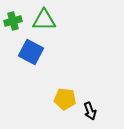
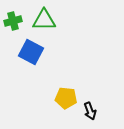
yellow pentagon: moved 1 px right, 1 px up
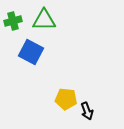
yellow pentagon: moved 1 px down
black arrow: moved 3 px left
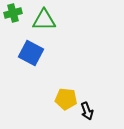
green cross: moved 8 px up
blue square: moved 1 px down
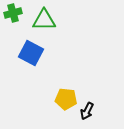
black arrow: rotated 48 degrees clockwise
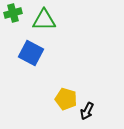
yellow pentagon: rotated 10 degrees clockwise
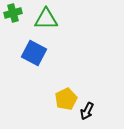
green triangle: moved 2 px right, 1 px up
blue square: moved 3 px right
yellow pentagon: rotated 30 degrees clockwise
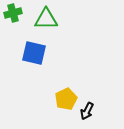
blue square: rotated 15 degrees counterclockwise
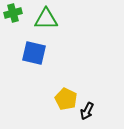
yellow pentagon: rotated 20 degrees counterclockwise
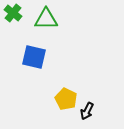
green cross: rotated 36 degrees counterclockwise
blue square: moved 4 px down
